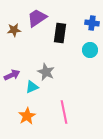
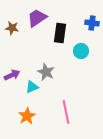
brown star: moved 2 px left, 2 px up; rotated 16 degrees clockwise
cyan circle: moved 9 px left, 1 px down
pink line: moved 2 px right
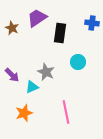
brown star: rotated 16 degrees clockwise
cyan circle: moved 3 px left, 11 px down
purple arrow: rotated 70 degrees clockwise
orange star: moved 3 px left, 3 px up; rotated 12 degrees clockwise
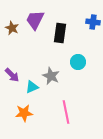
purple trapezoid: moved 2 px left, 2 px down; rotated 30 degrees counterclockwise
blue cross: moved 1 px right, 1 px up
gray star: moved 5 px right, 4 px down
orange star: rotated 12 degrees clockwise
